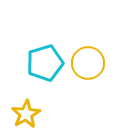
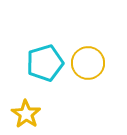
yellow star: rotated 8 degrees counterclockwise
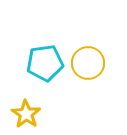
cyan pentagon: rotated 9 degrees clockwise
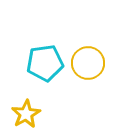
yellow star: rotated 8 degrees clockwise
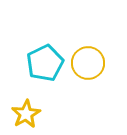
cyan pentagon: rotated 18 degrees counterclockwise
